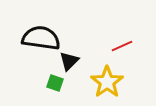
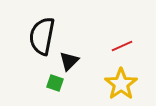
black semicircle: moved 1 px right, 2 px up; rotated 87 degrees counterclockwise
yellow star: moved 14 px right, 2 px down
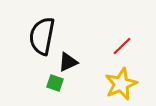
red line: rotated 20 degrees counterclockwise
black triangle: moved 1 px left, 1 px down; rotated 20 degrees clockwise
yellow star: rotated 12 degrees clockwise
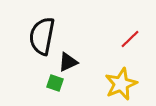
red line: moved 8 px right, 7 px up
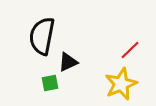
red line: moved 11 px down
green square: moved 5 px left; rotated 30 degrees counterclockwise
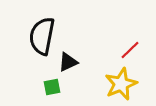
green square: moved 2 px right, 4 px down
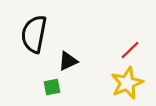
black semicircle: moved 8 px left, 2 px up
black triangle: moved 1 px up
yellow star: moved 6 px right, 1 px up
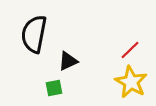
yellow star: moved 4 px right, 1 px up; rotated 20 degrees counterclockwise
green square: moved 2 px right, 1 px down
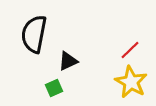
green square: rotated 12 degrees counterclockwise
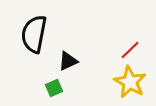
yellow star: moved 1 px left
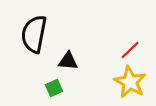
black triangle: rotated 30 degrees clockwise
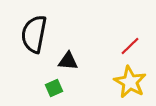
red line: moved 4 px up
